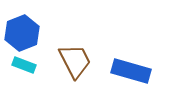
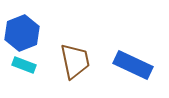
brown trapezoid: rotated 15 degrees clockwise
blue rectangle: moved 2 px right, 6 px up; rotated 9 degrees clockwise
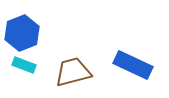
brown trapezoid: moved 2 px left, 11 px down; rotated 93 degrees counterclockwise
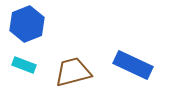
blue hexagon: moved 5 px right, 9 px up
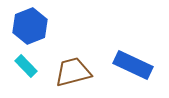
blue hexagon: moved 3 px right, 2 px down
cyan rectangle: moved 2 px right, 1 px down; rotated 25 degrees clockwise
